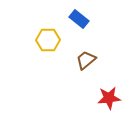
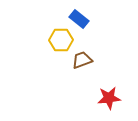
yellow hexagon: moved 13 px right
brown trapezoid: moved 4 px left; rotated 20 degrees clockwise
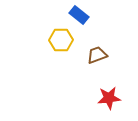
blue rectangle: moved 4 px up
brown trapezoid: moved 15 px right, 5 px up
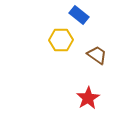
brown trapezoid: rotated 55 degrees clockwise
red star: moved 21 px left; rotated 25 degrees counterclockwise
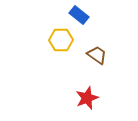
red star: moved 1 px left; rotated 10 degrees clockwise
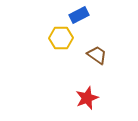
blue rectangle: rotated 66 degrees counterclockwise
yellow hexagon: moved 2 px up
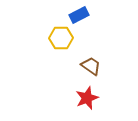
brown trapezoid: moved 6 px left, 11 px down
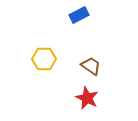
yellow hexagon: moved 17 px left, 21 px down
red star: rotated 25 degrees counterclockwise
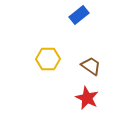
blue rectangle: rotated 12 degrees counterclockwise
yellow hexagon: moved 4 px right
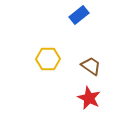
red star: moved 2 px right
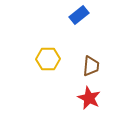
brown trapezoid: rotated 60 degrees clockwise
